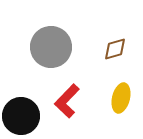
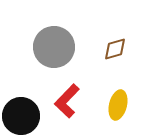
gray circle: moved 3 px right
yellow ellipse: moved 3 px left, 7 px down
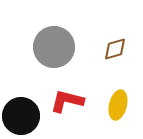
red L-shape: rotated 60 degrees clockwise
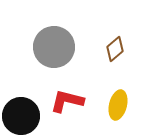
brown diamond: rotated 25 degrees counterclockwise
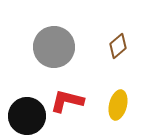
brown diamond: moved 3 px right, 3 px up
black circle: moved 6 px right
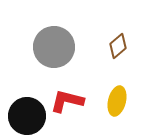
yellow ellipse: moved 1 px left, 4 px up
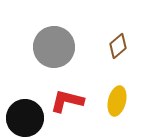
black circle: moved 2 px left, 2 px down
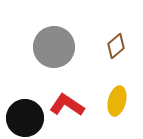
brown diamond: moved 2 px left
red L-shape: moved 4 px down; rotated 20 degrees clockwise
